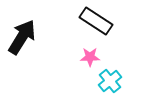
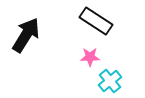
black arrow: moved 4 px right, 2 px up
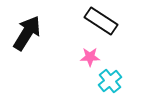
black rectangle: moved 5 px right
black arrow: moved 1 px right, 2 px up
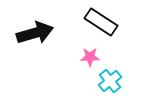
black rectangle: moved 1 px down
black arrow: moved 8 px right; rotated 42 degrees clockwise
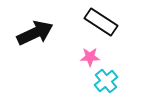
black arrow: rotated 9 degrees counterclockwise
cyan cross: moved 4 px left
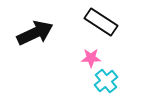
pink star: moved 1 px right, 1 px down
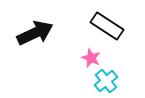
black rectangle: moved 6 px right, 4 px down
pink star: rotated 24 degrees clockwise
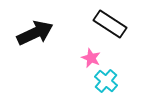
black rectangle: moved 3 px right, 2 px up
cyan cross: rotated 10 degrees counterclockwise
